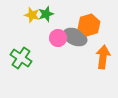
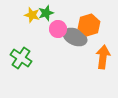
green star: moved 1 px up
pink circle: moved 9 px up
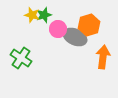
green star: moved 2 px left, 2 px down
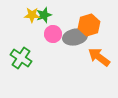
yellow star: rotated 14 degrees counterclockwise
pink circle: moved 5 px left, 5 px down
gray ellipse: rotated 35 degrees counterclockwise
orange arrow: moved 4 px left; rotated 60 degrees counterclockwise
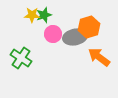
orange hexagon: moved 2 px down
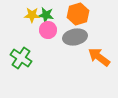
green star: moved 2 px right; rotated 28 degrees clockwise
orange hexagon: moved 11 px left, 13 px up
pink circle: moved 5 px left, 4 px up
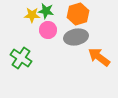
green star: moved 4 px up
gray ellipse: moved 1 px right
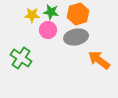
green star: moved 5 px right, 1 px down
orange arrow: moved 3 px down
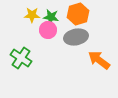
green star: moved 5 px down
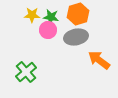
green cross: moved 5 px right, 14 px down; rotated 15 degrees clockwise
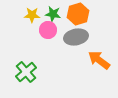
green star: moved 2 px right, 3 px up
